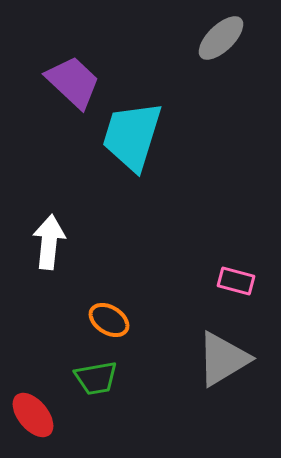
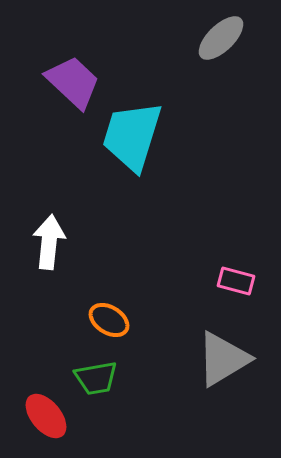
red ellipse: moved 13 px right, 1 px down
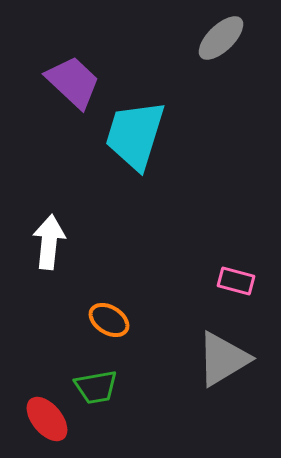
cyan trapezoid: moved 3 px right, 1 px up
green trapezoid: moved 9 px down
red ellipse: moved 1 px right, 3 px down
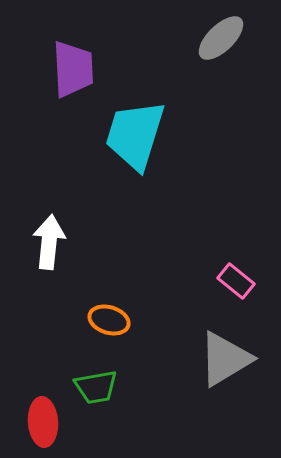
purple trapezoid: moved 13 px up; rotated 44 degrees clockwise
pink rectangle: rotated 24 degrees clockwise
orange ellipse: rotated 15 degrees counterclockwise
gray triangle: moved 2 px right
red ellipse: moved 4 px left, 3 px down; rotated 36 degrees clockwise
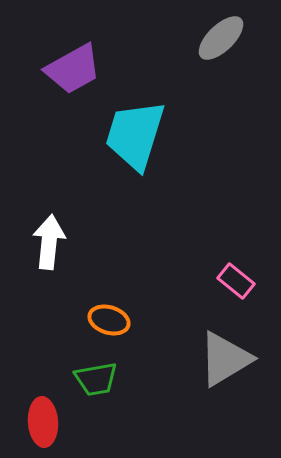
purple trapezoid: rotated 64 degrees clockwise
green trapezoid: moved 8 px up
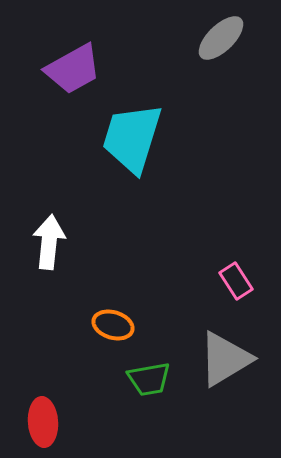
cyan trapezoid: moved 3 px left, 3 px down
pink rectangle: rotated 18 degrees clockwise
orange ellipse: moved 4 px right, 5 px down
green trapezoid: moved 53 px right
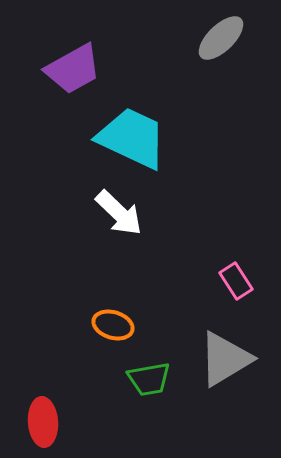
cyan trapezoid: rotated 98 degrees clockwise
white arrow: moved 70 px right, 29 px up; rotated 128 degrees clockwise
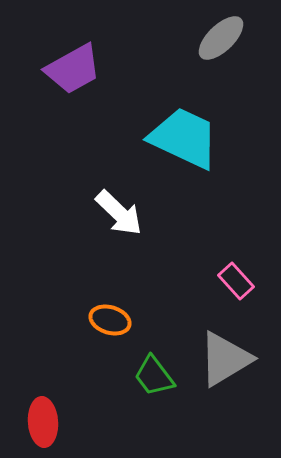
cyan trapezoid: moved 52 px right
pink rectangle: rotated 9 degrees counterclockwise
orange ellipse: moved 3 px left, 5 px up
green trapezoid: moved 5 px right, 3 px up; rotated 63 degrees clockwise
